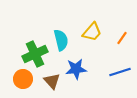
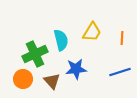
yellow trapezoid: rotated 10 degrees counterclockwise
orange line: rotated 32 degrees counterclockwise
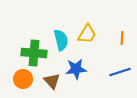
yellow trapezoid: moved 5 px left, 2 px down
green cross: moved 1 px left, 1 px up; rotated 30 degrees clockwise
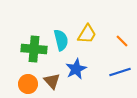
orange line: moved 3 px down; rotated 48 degrees counterclockwise
green cross: moved 4 px up
blue star: rotated 20 degrees counterclockwise
orange circle: moved 5 px right, 5 px down
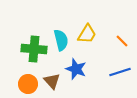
blue star: rotated 25 degrees counterclockwise
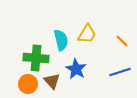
green cross: moved 2 px right, 9 px down
blue star: rotated 10 degrees clockwise
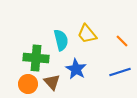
yellow trapezoid: rotated 110 degrees clockwise
brown triangle: moved 1 px down
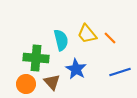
orange line: moved 12 px left, 3 px up
orange circle: moved 2 px left
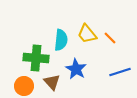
cyan semicircle: rotated 20 degrees clockwise
orange circle: moved 2 px left, 2 px down
